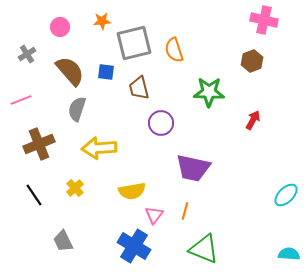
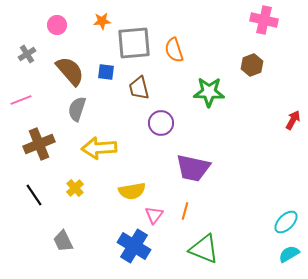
pink circle: moved 3 px left, 2 px up
gray square: rotated 9 degrees clockwise
brown hexagon: moved 4 px down
red arrow: moved 40 px right
cyan ellipse: moved 27 px down
cyan semicircle: rotated 35 degrees counterclockwise
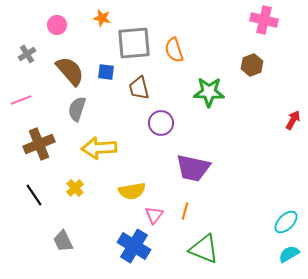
orange star: moved 3 px up; rotated 18 degrees clockwise
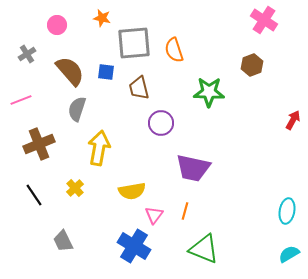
pink cross: rotated 20 degrees clockwise
yellow arrow: rotated 104 degrees clockwise
cyan ellipse: moved 1 px right, 11 px up; rotated 35 degrees counterclockwise
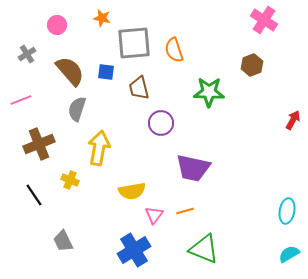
yellow cross: moved 5 px left, 8 px up; rotated 24 degrees counterclockwise
orange line: rotated 60 degrees clockwise
blue cross: moved 4 px down; rotated 28 degrees clockwise
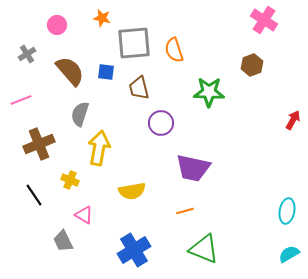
gray semicircle: moved 3 px right, 5 px down
pink triangle: moved 70 px left; rotated 36 degrees counterclockwise
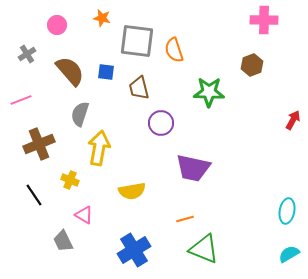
pink cross: rotated 32 degrees counterclockwise
gray square: moved 3 px right, 2 px up; rotated 12 degrees clockwise
orange line: moved 8 px down
